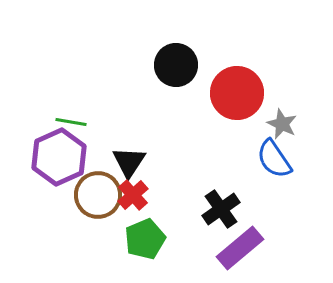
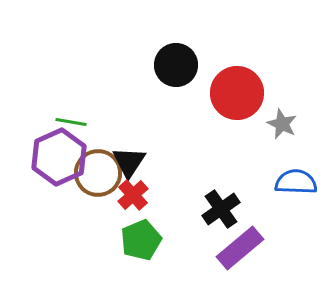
blue semicircle: moved 22 px right, 23 px down; rotated 126 degrees clockwise
brown circle: moved 22 px up
green pentagon: moved 4 px left, 1 px down
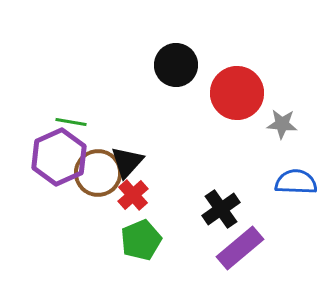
gray star: rotated 20 degrees counterclockwise
black triangle: moved 2 px left; rotated 9 degrees clockwise
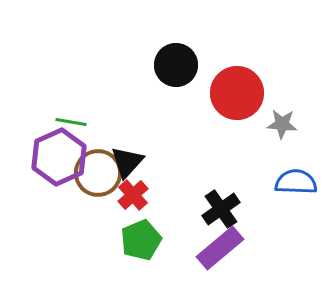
purple rectangle: moved 20 px left
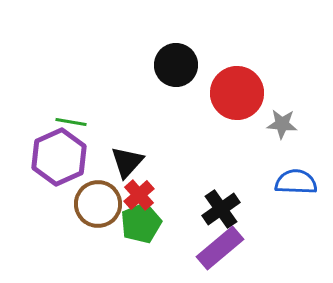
brown circle: moved 31 px down
red cross: moved 6 px right
green pentagon: moved 17 px up
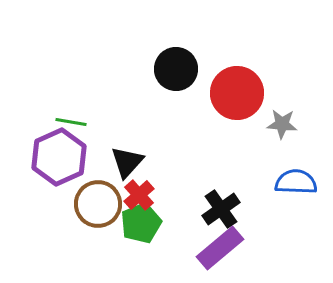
black circle: moved 4 px down
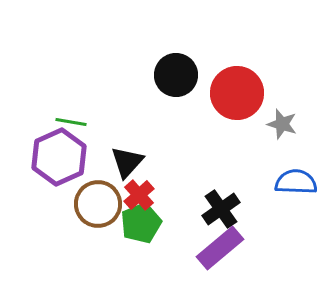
black circle: moved 6 px down
gray star: rotated 12 degrees clockwise
